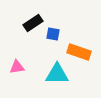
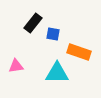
black rectangle: rotated 18 degrees counterclockwise
pink triangle: moved 1 px left, 1 px up
cyan triangle: moved 1 px up
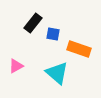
orange rectangle: moved 3 px up
pink triangle: rotated 21 degrees counterclockwise
cyan triangle: rotated 40 degrees clockwise
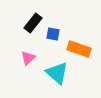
pink triangle: moved 12 px right, 8 px up; rotated 14 degrees counterclockwise
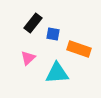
cyan triangle: rotated 45 degrees counterclockwise
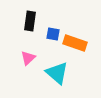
black rectangle: moved 3 px left, 2 px up; rotated 30 degrees counterclockwise
orange rectangle: moved 4 px left, 6 px up
cyan triangle: rotated 45 degrees clockwise
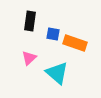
pink triangle: moved 1 px right
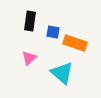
blue square: moved 2 px up
cyan triangle: moved 5 px right
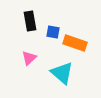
black rectangle: rotated 18 degrees counterclockwise
